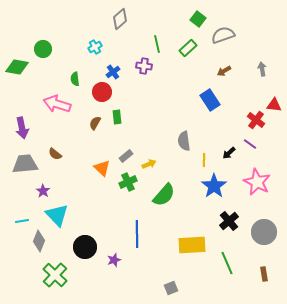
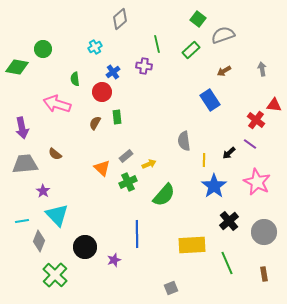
green rectangle at (188, 48): moved 3 px right, 2 px down
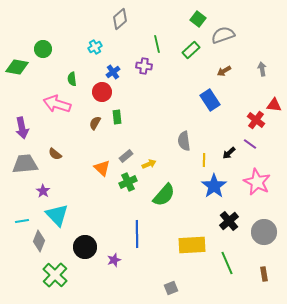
green semicircle at (75, 79): moved 3 px left
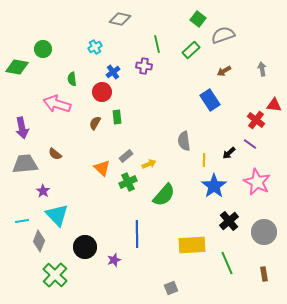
gray diamond at (120, 19): rotated 55 degrees clockwise
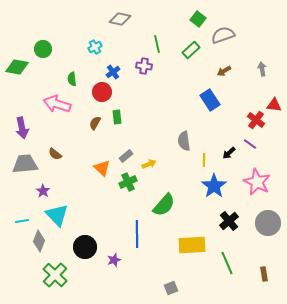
green semicircle at (164, 195): moved 10 px down
gray circle at (264, 232): moved 4 px right, 9 px up
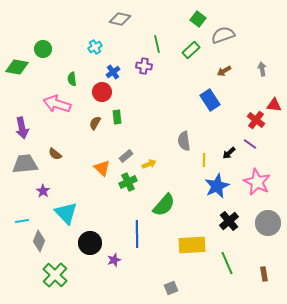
blue star at (214, 186): moved 3 px right; rotated 10 degrees clockwise
cyan triangle at (57, 215): moved 9 px right, 2 px up
black circle at (85, 247): moved 5 px right, 4 px up
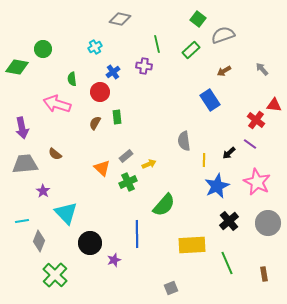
gray arrow at (262, 69): rotated 32 degrees counterclockwise
red circle at (102, 92): moved 2 px left
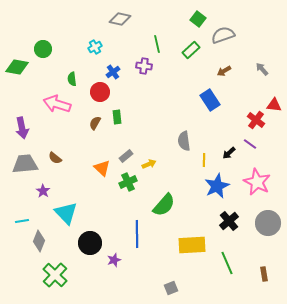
brown semicircle at (55, 154): moved 4 px down
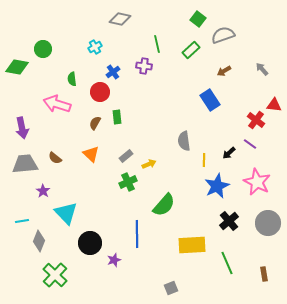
orange triangle at (102, 168): moved 11 px left, 14 px up
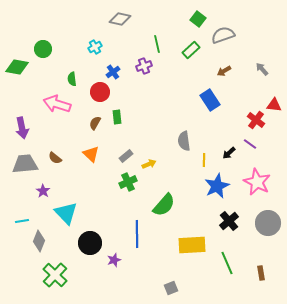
purple cross at (144, 66): rotated 28 degrees counterclockwise
brown rectangle at (264, 274): moved 3 px left, 1 px up
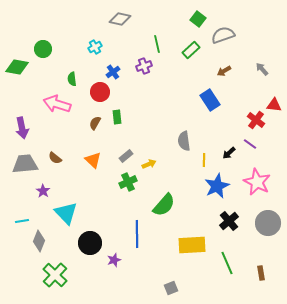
orange triangle at (91, 154): moved 2 px right, 6 px down
